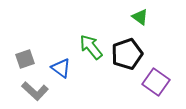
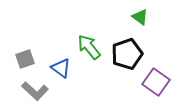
green arrow: moved 2 px left
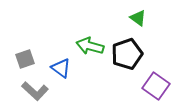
green triangle: moved 2 px left, 1 px down
green arrow: moved 1 px right, 1 px up; rotated 36 degrees counterclockwise
purple square: moved 4 px down
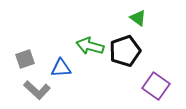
black pentagon: moved 2 px left, 3 px up
blue triangle: rotated 40 degrees counterclockwise
gray L-shape: moved 2 px right, 1 px up
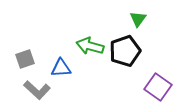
green triangle: moved 1 px down; rotated 30 degrees clockwise
purple square: moved 2 px right, 1 px down
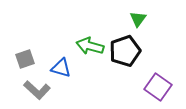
blue triangle: rotated 20 degrees clockwise
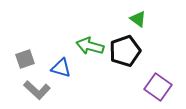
green triangle: rotated 30 degrees counterclockwise
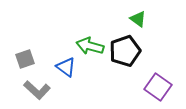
blue triangle: moved 5 px right, 1 px up; rotated 20 degrees clockwise
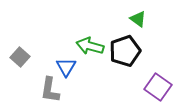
gray square: moved 5 px left, 2 px up; rotated 30 degrees counterclockwise
blue triangle: rotated 25 degrees clockwise
gray L-shape: moved 13 px right; rotated 56 degrees clockwise
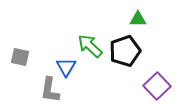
green triangle: rotated 36 degrees counterclockwise
green arrow: rotated 28 degrees clockwise
gray square: rotated 30 degrees counterclockwise
purple square: moved 1 px left, 1 px up; rotated 12 degrees clockwise
